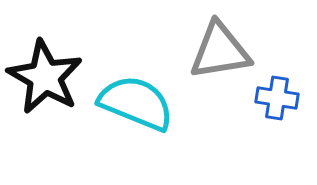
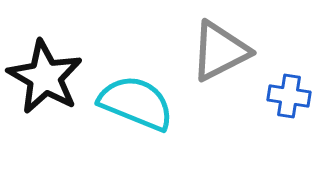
gray triangle: rotated 18 degrees counterclockwise
blue cross: moved 12 px right, 2 px up
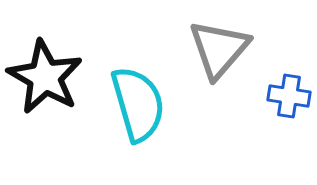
gray triangle: moved 1 px left, 2 px up; rotated 22 degrees counterclockwise
cyan semicircle: moved 2 px right, 1 px down; rotated 52 degrees clockwise
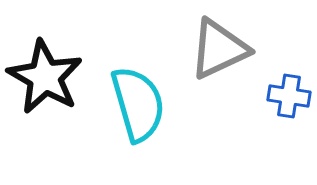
gray triangle: rotated 24 degrees clockwise
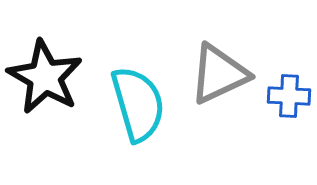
gray triangle: moved 25 px down
blue cross: rotated 6 degrees counterclockwise
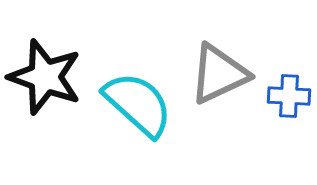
black star: rotated 10 degrees counterclockwise
cyan semicircle: rotated 32 degrees counterclockwise
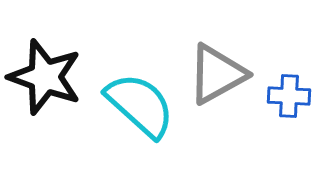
gray triangle: moved 2 px left; rotated 4 degrees counterclockwise
cyan semicircle: moved 2 px right, 1 px down
